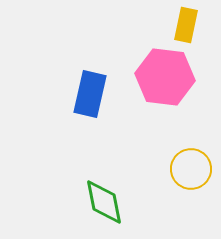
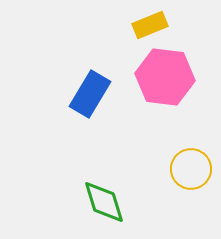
yellow rectangle: moved 36 px left; rotated 56 degrees clockwise
blue rectangle: rotated 18 degrees clockwise
green diamond: rotated 6 degrees counterclockwise
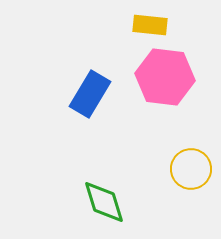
yellow rectangle: rotated 28 degrees clockwise
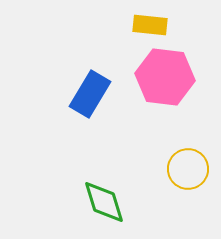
yellow circle: moved 3 px left
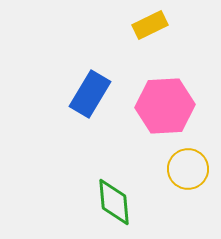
yellow rectangle: rotated 32 degrees counterclockwise
pink hexagon: moved 29 px down; rotated 10 degrees counterclockwise
green diamond: moved 10 px right; rotated 12 degrees clockwise
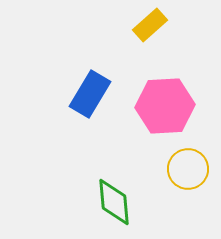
yellow rectangle: rotated 16 degrees counterclockwise
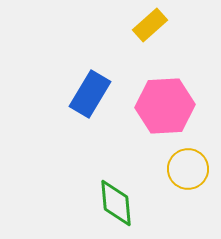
green diamond: moved 2 px right, 1 px down
